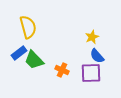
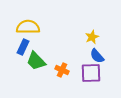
yellow semicircle: rotated 75 degrees counterclockwise
blue rectangle: moved 4 px right, 6 px up; rotated 28 degrees counterclockwise
green trapezoid: moved 2 px right, 1 px down
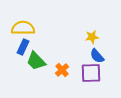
yellow semicircle: moved 5 px left, 1 px down
yellow star: rotated 16 degrees clockwise
orange cross: rotated 24 degrees clockwise
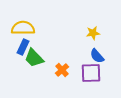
yellow star: moved 1 px right, 4 px up
green trapezoid: moved 2 px left, 3 px up
